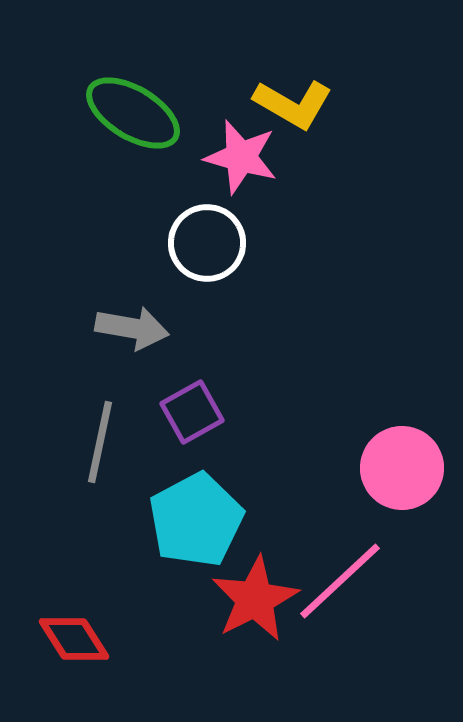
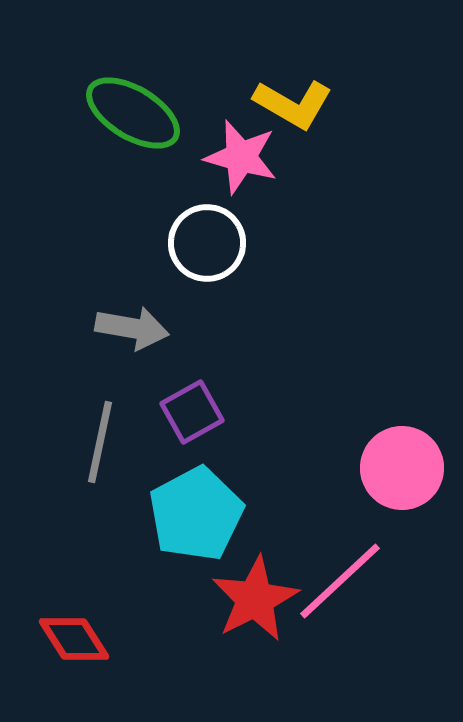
cyan pentagon: moved 6 px up
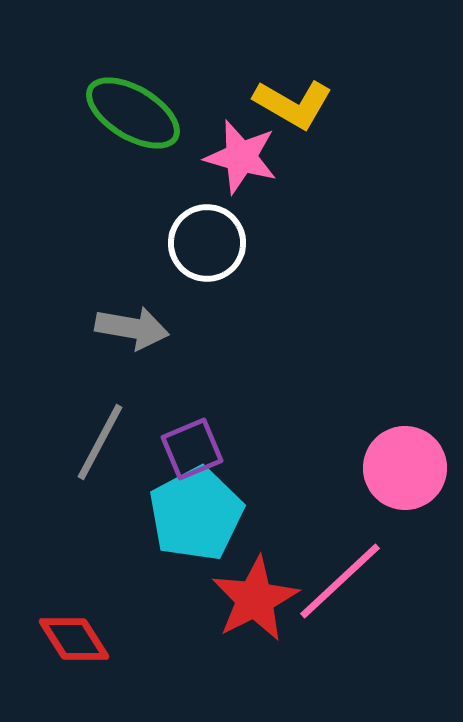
purple square: moved 37 px down; rotated 6 degrees clockwise
gray line: rotated 16 degrees clockwise
pink circle: moved 3 px right
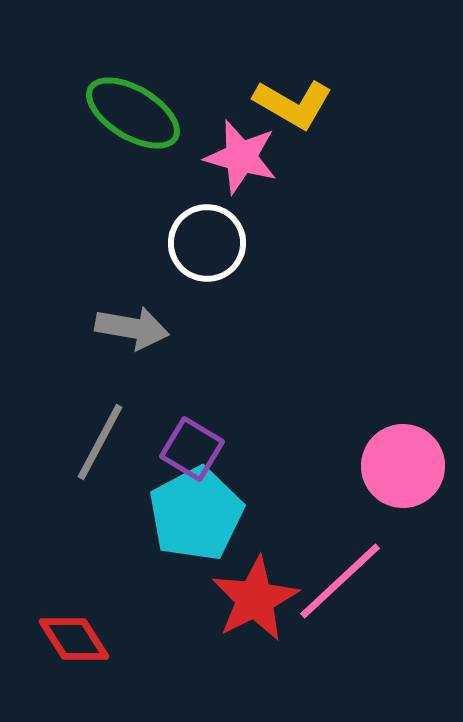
purple square: rotated 36 degrees counterclockwise
pink circle: moved 2 px left, 2 px up
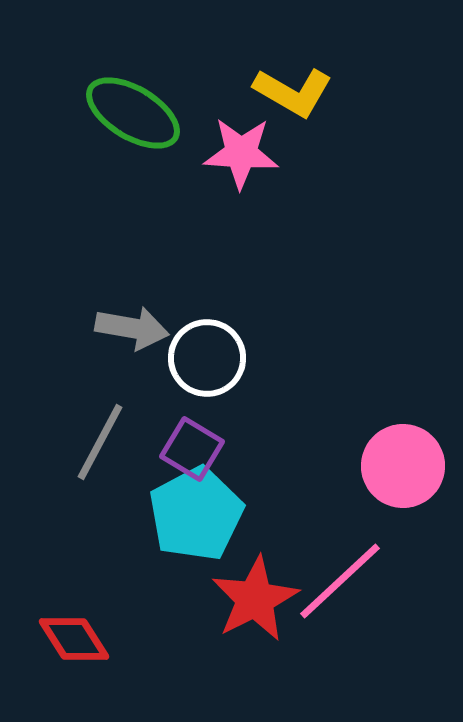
yellow L-shape: moved 12 px up
pink star: moved 4 px up; rotated 12 degrees counterclockwise
white circle: moved 115 px down
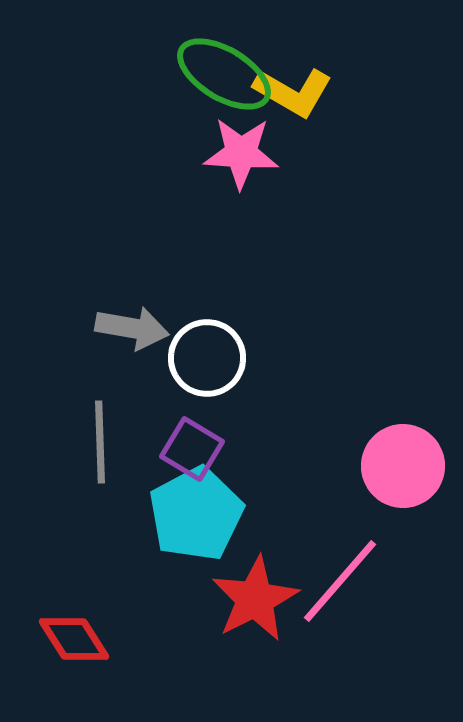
green ellipse: moved 91 px right, 39 px up
gray line: rotated 30 degrees counterclockwise
pink line: rotated 6 degrees counterclockwise
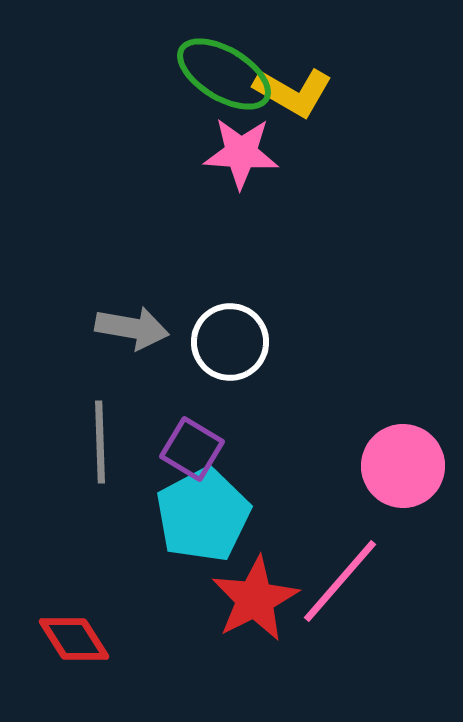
white circle: moved 23 px right, 16 px up
cyan pentagon: moved 7 px right, 1 px down
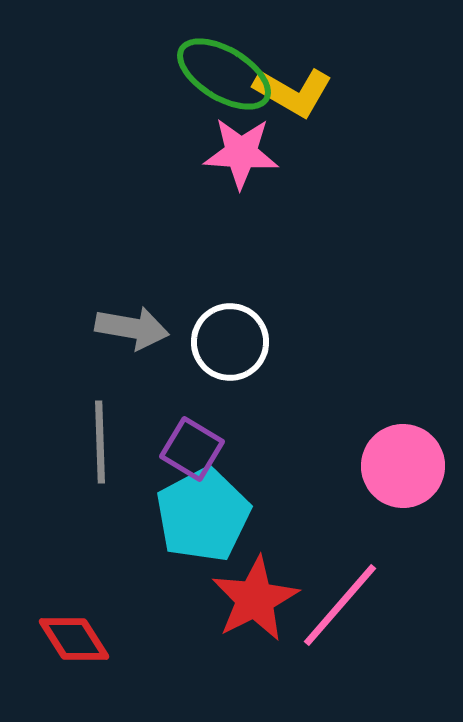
pink line: moved 24 px down
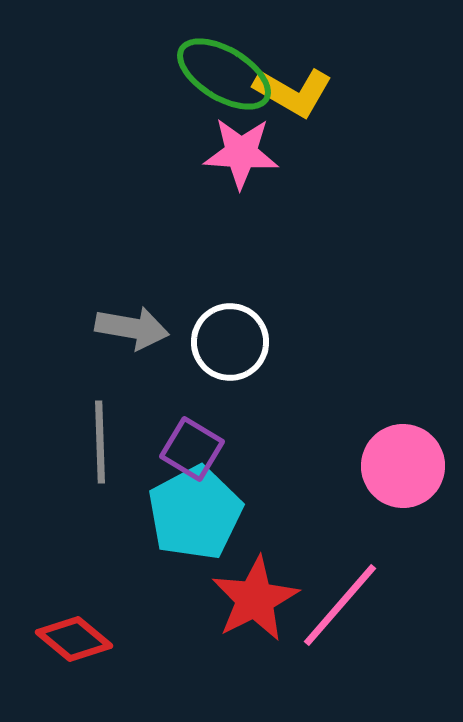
cyan pentagon: moved 8 px left, 2 px up
red diamond: rotated 18 degrees counterclockwise
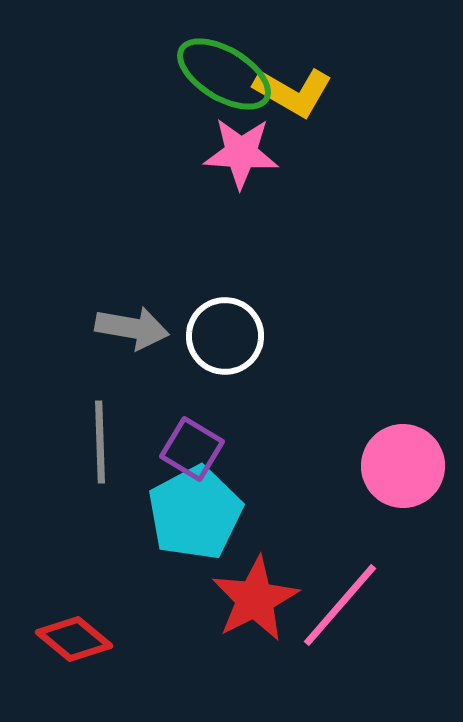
white circle: moved 5 px left, 6 px up
